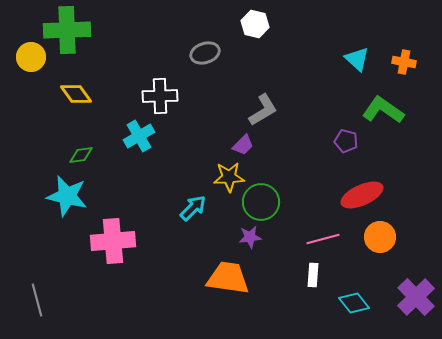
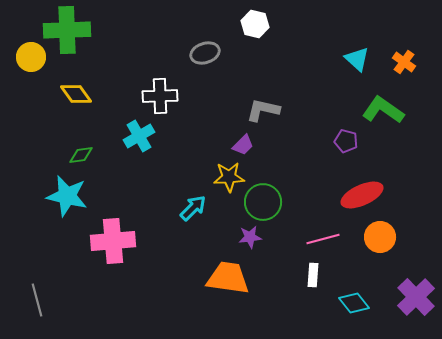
orange cross: rotated 25 degrees clockwise
gray L-shape: rotated 136 degrees counterclockwise
green circle: moved 2 px right
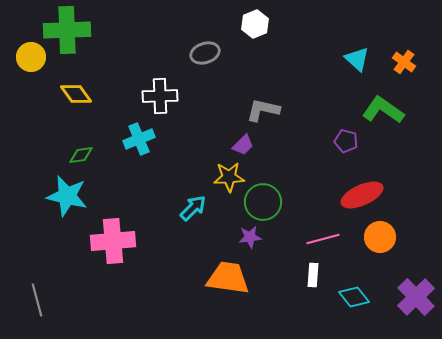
white hexagon: rotated 24 degrees clockwise
cyan cross: moved 3 px down; rotated 8 degrees clockwise
cyan diamond: moved 6 px up
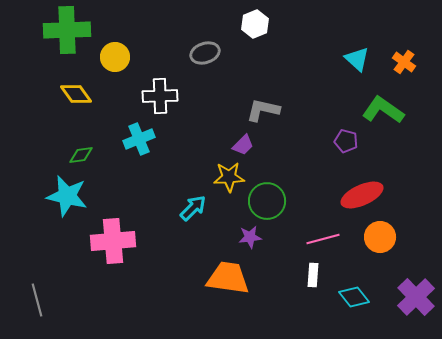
yellow circle: moved 84 px right
green circle: moved 4 px right, 1 px up
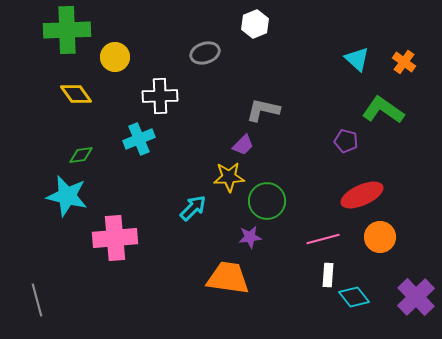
pink cross: moved 2 px right, 3 px up
white rectangle: moved 15 px right
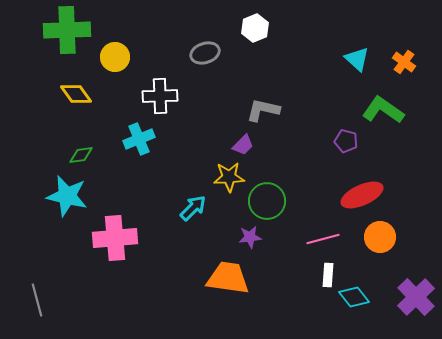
white hexagon: moved 4 px down
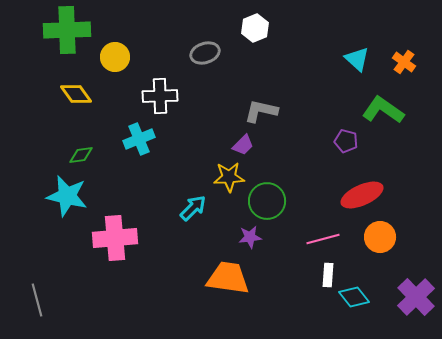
gray L-shape: moved 2 px left, 1 px down
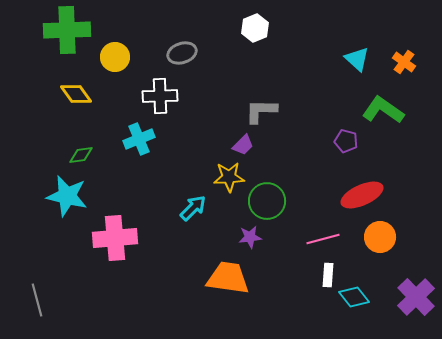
gray ellipse: moved 23 px left
gray L-shape: rotated 12 degrees counterclockwise
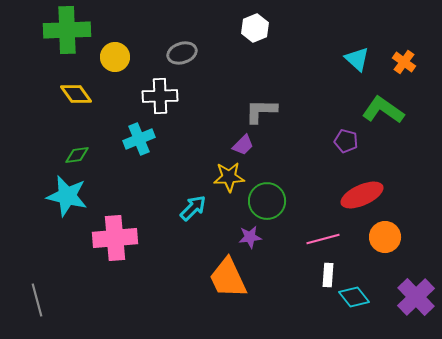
green diamond: moved 4 px left
orange circle: moved 5 px right
orange trapezoid: rotated 123 degrees counterclockwise
